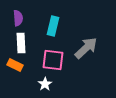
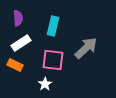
white rectangle: rotated 60 degrees clockwise
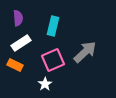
gray arrow: moved 1 px left, 4 px down
pink square: rotated 30 degrees counterclockwise
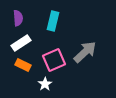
cyan rectangle: moved 5 px up
pink square: moved 1 px right
orange rectangle: moved 8 px right
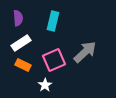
white star: moved 1 px down
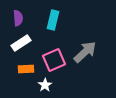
cyan rectangle: moved 1 px up
orange rectangle: moved 3 px right, 4 px down; rotated 28 degrees counterclockwise
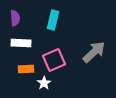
purple semicircle: moved 3 px left
white rectangle: rotated 36 degrees clockwise
gray arrow: moved 9 px right
white star: moved 1 px left, 2 px up
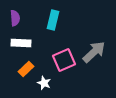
pink square: moved 10 px right
orange rectangle: rotated 42 degrees counterclockwise
white star: rotated 16 degrees counterclockwise
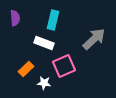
white rectangle: moved 23 px right; rotated 18 degrees clockwise
gray arrow: moved 13 px up
pink square: moved 6 px down
white star: rotated 16 degrees counterclockwise
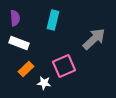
white rectangle: moved 25 px left
